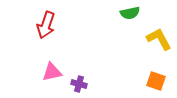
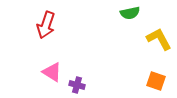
pink triangle: rotated 45 degrees clockwise
purple cross: moved 2 px left, 1 px down
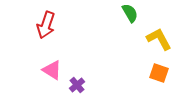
green semicircle: rotated 108 degrees counterclockwise
pink triangle: moved 2 px up
orange square: moved 3 px right, 8 px up
purple cross: rotated 35 degrees clockwise
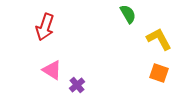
green semicircle: moved 2 px left, 1 px down
red arrow: moved 1 px left, 2 px down
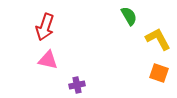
green semicircle: moved 1 px right, 2 px down
yellow L-shape: moved 1 px left
pink triangle: moved 4 px left, 10 px up; rotated 20 degrees counterclockwise
purple cross: rotated 28 degrees clockwise
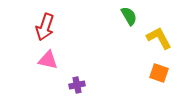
yellow L-shape: moved 1 px right, 1 px up
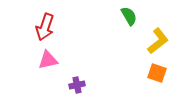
yellow L-shape: moved 1 px left, 3 px down; rotated 80 degrees clockwise
pink triangle: rotated 25 degrees counterclockwise
orange square: moved 2 px left
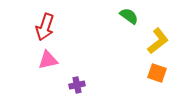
green semicircle: rotated 24 degrees counterclockwise
